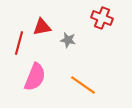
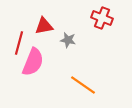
red triangle: moved 2 px right, 1 px up
pink semicircle: moved 2 px left, 15 px up
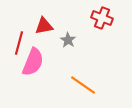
gray star: rotated 21 degrees clockwise
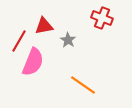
red line: moved 2 px up; rotated 15 degrees clockwise
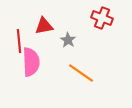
red line: rotated 35 degrees counterclockwise
pink semicircle: moved 2 px left; rotated 24 degrees counterclockwise
orange line: moved 2 px left, 12 px up
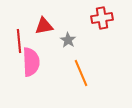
red cross: rotated 30 degrees counterclockwise
orange line: rotated 32 degrees clockwise
